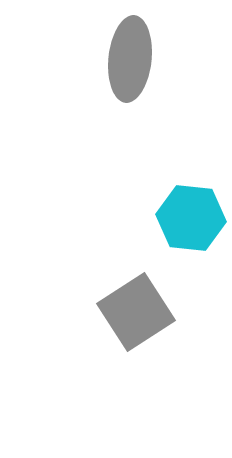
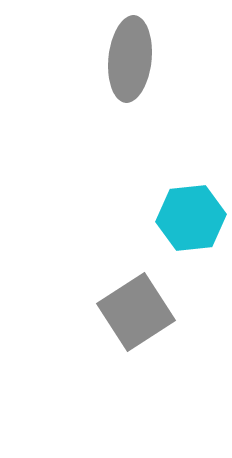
cyan hexagon: rotated 12 degrees counterclockwise
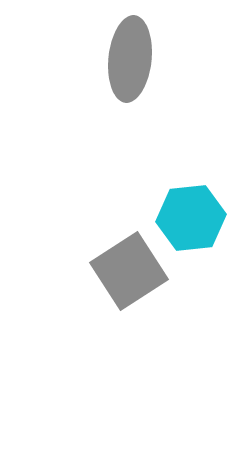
gray square: moved 7 px left, 41 px up
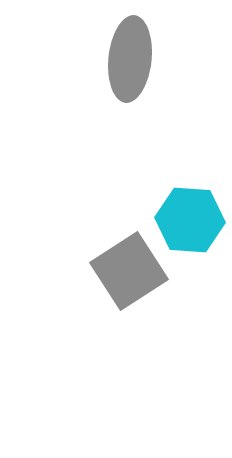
cyan hexagon: moved 1 px left, 2 px down; rotated 10 degrees clockwise
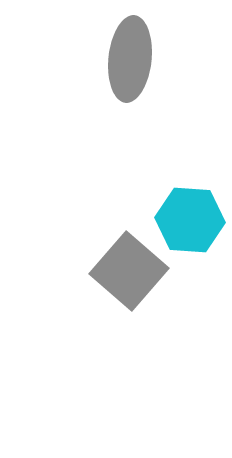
gray square: rotated 16 degrees counterclockwise
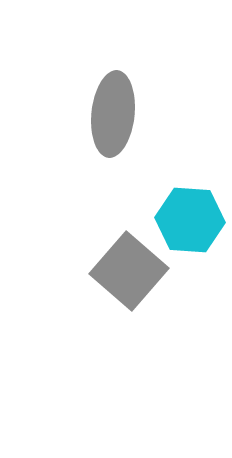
gray ellipse: moved 17 px left, 55 px down
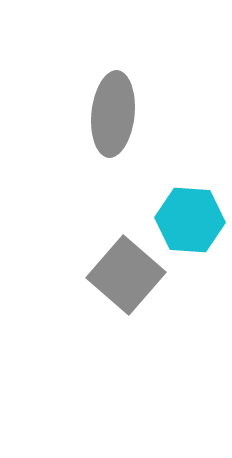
gray square: moved 3 px left, 4 px down
